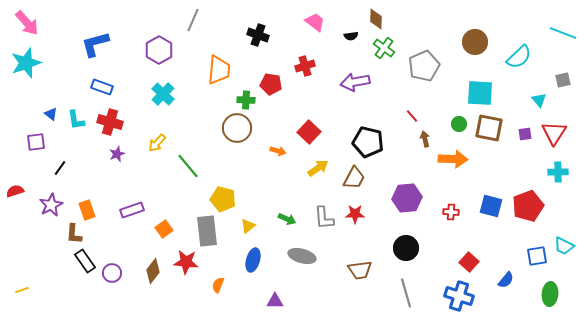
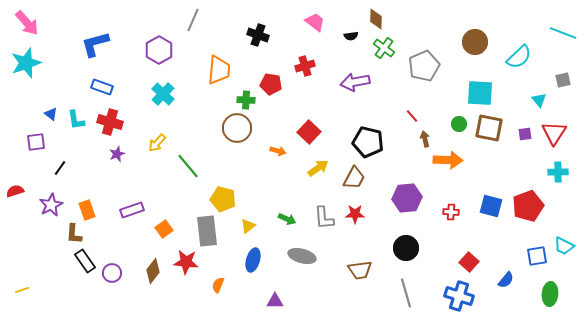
orange arrow at (453, 159): moved 5 px left, 1 px down
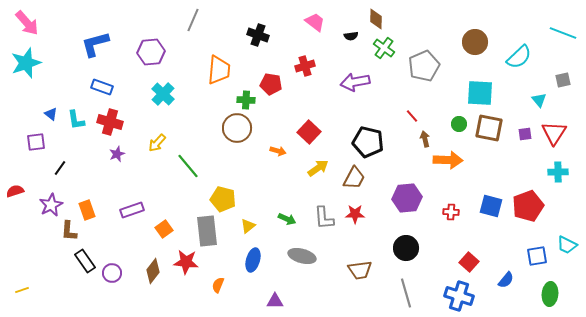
purple hexagon at (159, 50): moved 8 px left, 2 px down; rotated 24 degrees clockwise
brown L-shape at (74, 234): moved 5 px left, 3 px up
cyan trapezoid at (564, 246): moved 3 px right, 1 px up
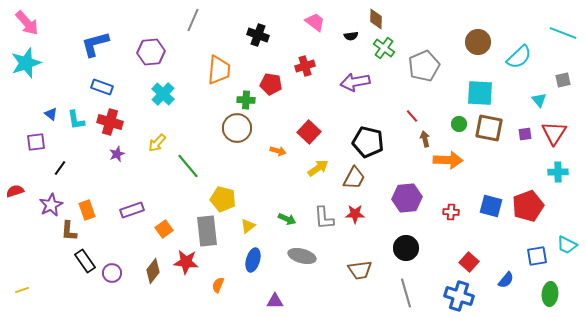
brown circle at (475, 42): moved 3 px right
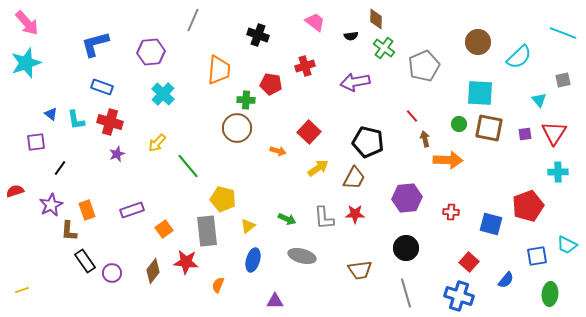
blue square at (491, 206): moved 18 px down
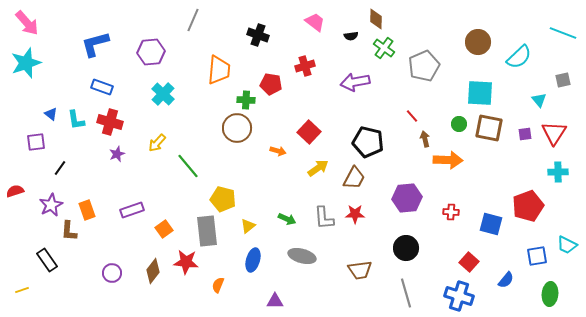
black rectangle at (85, 261): moved 38 px left, 1 px up
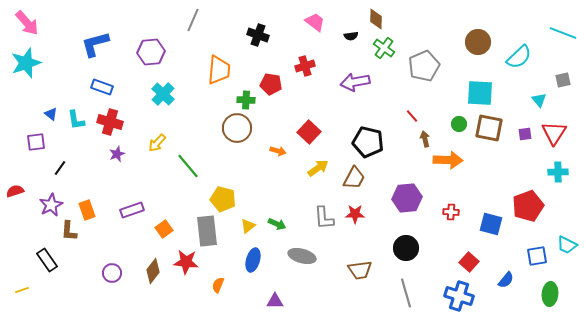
green arrow at (287, 219): moved 10 px left, 5 px down
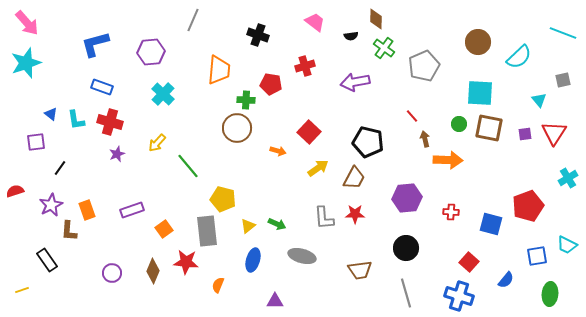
cyan cross at (558, 172): moved 10 px right, 6 px down; rotated 30 degrees counterclockwise
brown diamond at (153, 271): rotated 15 degrees counterclockwise
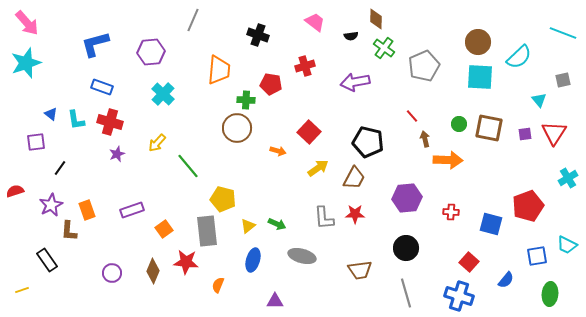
cyan square at (480, 93): moved 16 px up
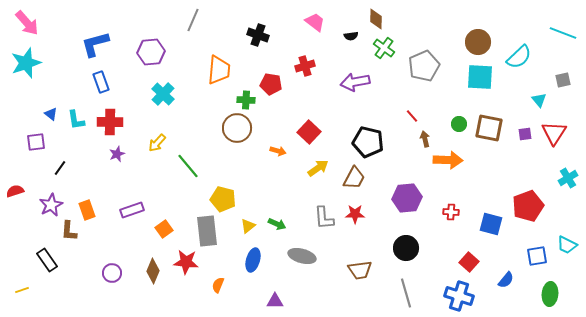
blue rectangle at (102, 87): moved 1 px left, 5 px up; rotated 50 degrees clockwise
red cross at (110, 122): rotated 15 degrees counterclockwise
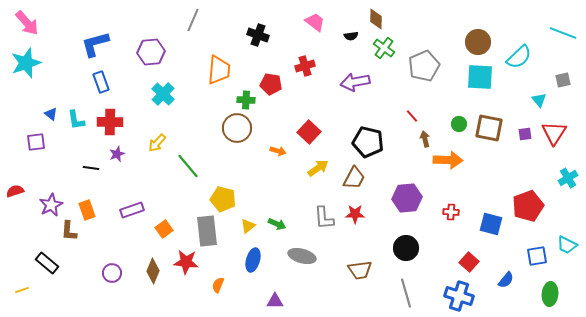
black line at (60, 168): moved 31 px right; rotated 63 degrees clockwise
black rectangle at (47, 260): moved 3 px down; rotated 15 degrees counterclockwise
